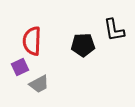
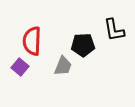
purple square: rotated 24 degrees counterclockwise
gray trapezoid: moved 24 px right, 18 px up; rotated 40 degrees counterclockwise
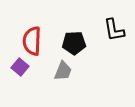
black pentagon: moved 9 px left, 2 px up
gray trapezoid: moved 5 px down
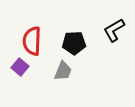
black L-shape: rotated 70 degrees clockwise
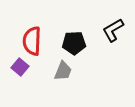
black L-shape: moved 1 px left
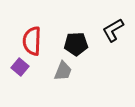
black pentagon: moved 2 px right, 1 px down
